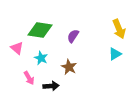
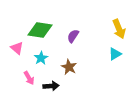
cyan star: rotated 16 degrees clockwise
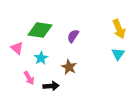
cyan triangle: moved 3 px right; rotated 24 degrees counterclockwise
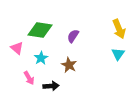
brown star: moved 2 px up
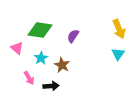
brown star: moved 7 px left
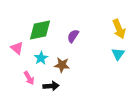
green diamond: rotated 20 degrees counterclockwise
brown star: rotated 21 degrees counterclockwise
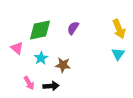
purple semicircle: moved 8 px up
brown star: moved 1 px right
pink arrow: moved 5 px down
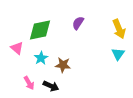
purple semicircle: moved 5 px right, 5 px up
black arrow: rotated 28 degrees clockwise
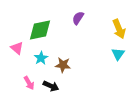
purple semicircle: moved 5 px up
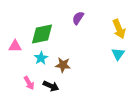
green diamond: moved 2 px right, 4 px down
pink triangle: moved 2 px left, 2 px up; rotated 40 degrees counterclockwise
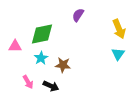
purple semicircle: moved 3 px up
pink arrow: moved 1 px left, 1 px up
